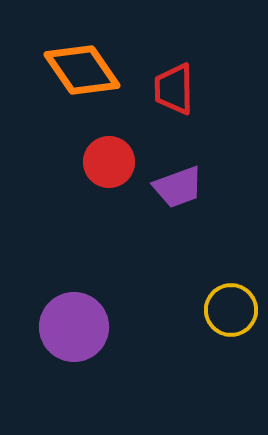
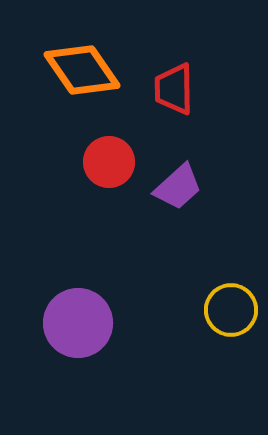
purple trapezoid: rotated 22 degrees counterclockwise
purple circle: moved 4 px right, 4 px up
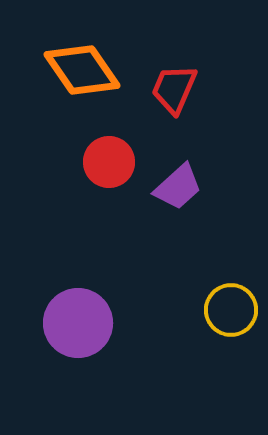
red trapezoid: rotated 24 degrees clockwise
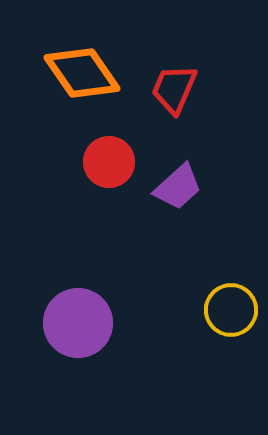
orange diamond: moved 3 px down
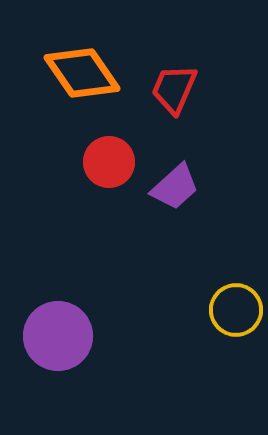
purple trapezoid: moved 3 px left
yellow circle: moved 5 px right
purple circle: moved 20 px left, 13 px down
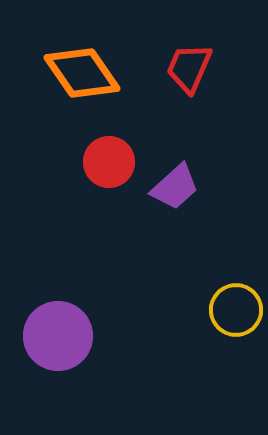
red trapezoid: moved 15 px right, 21 px up
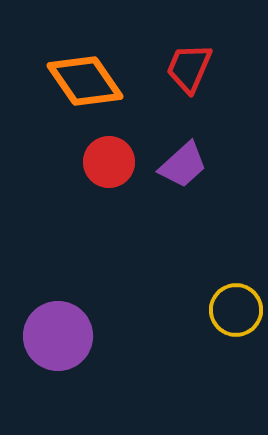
orange diamond: moved 3 px right, 8 px down
purple trapezoid: moved 8 px right, 22 px up
